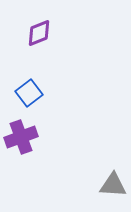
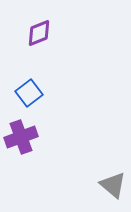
gray triangle: rotated 36 degrees clockwise
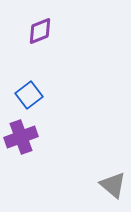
purple diamond: moved 1 px right, 2 px up
blue square: moved 2 px down
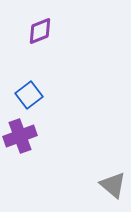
purple cross: moved 1 px left, 1 px up
